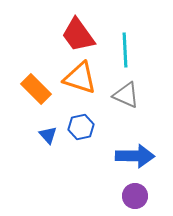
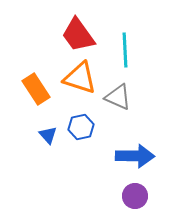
orange rectangle: rotated 12 degrees clockwise
gray triangle: moved 8 px left, 2 px down
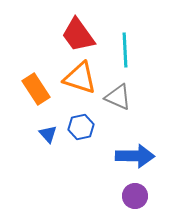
blue triangle: moved 1 px up
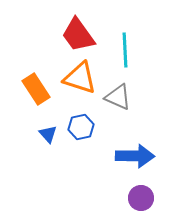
purple circle: moved 6 px right, 2 px down
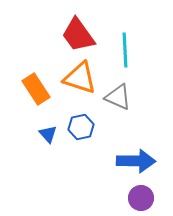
blue arrow: moved 1 px right, 5 px down
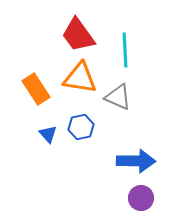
orange triangle: rotated 9 degrees counterclockwise
